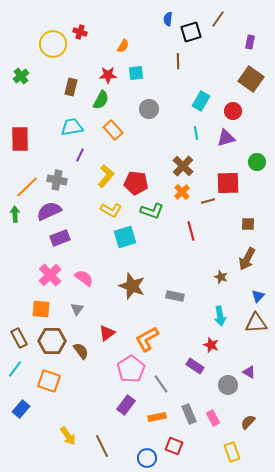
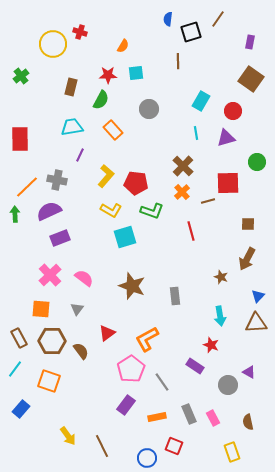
gray rectangle at (175, 296): rotated 72 degrees clockwise
gray line at (161, 384): moved 1 px right, 2 px up
brown semicircle at (248, 422): rotated 56 degrees counterclockwise
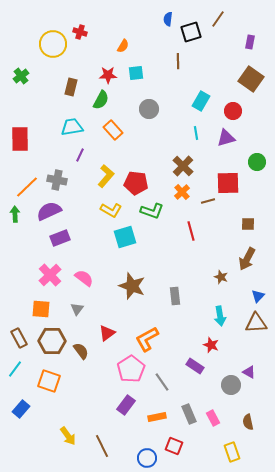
gray circle at (228, 385): moved 3 px right
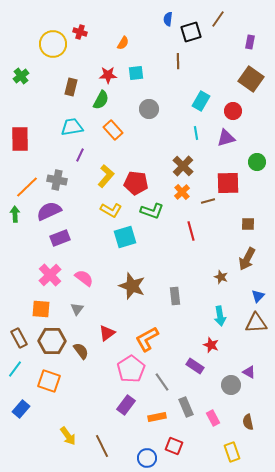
orange semicircle at (123, 46): moved 3 px up
gray rectangle at (189, 414): moved 3 px left, 7 px up
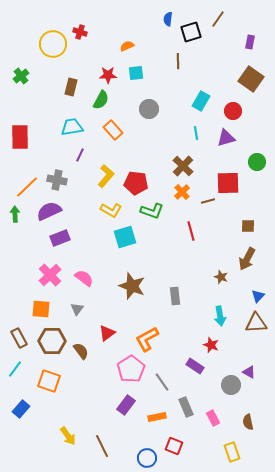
orange semicircle at (123, 43): moved 4 px right, 3 px down; rotated 144 degrees counterclockwise
red rectangle at (20, 139): moved 2 px up
brown square at (248, 224): moved 2 px down
